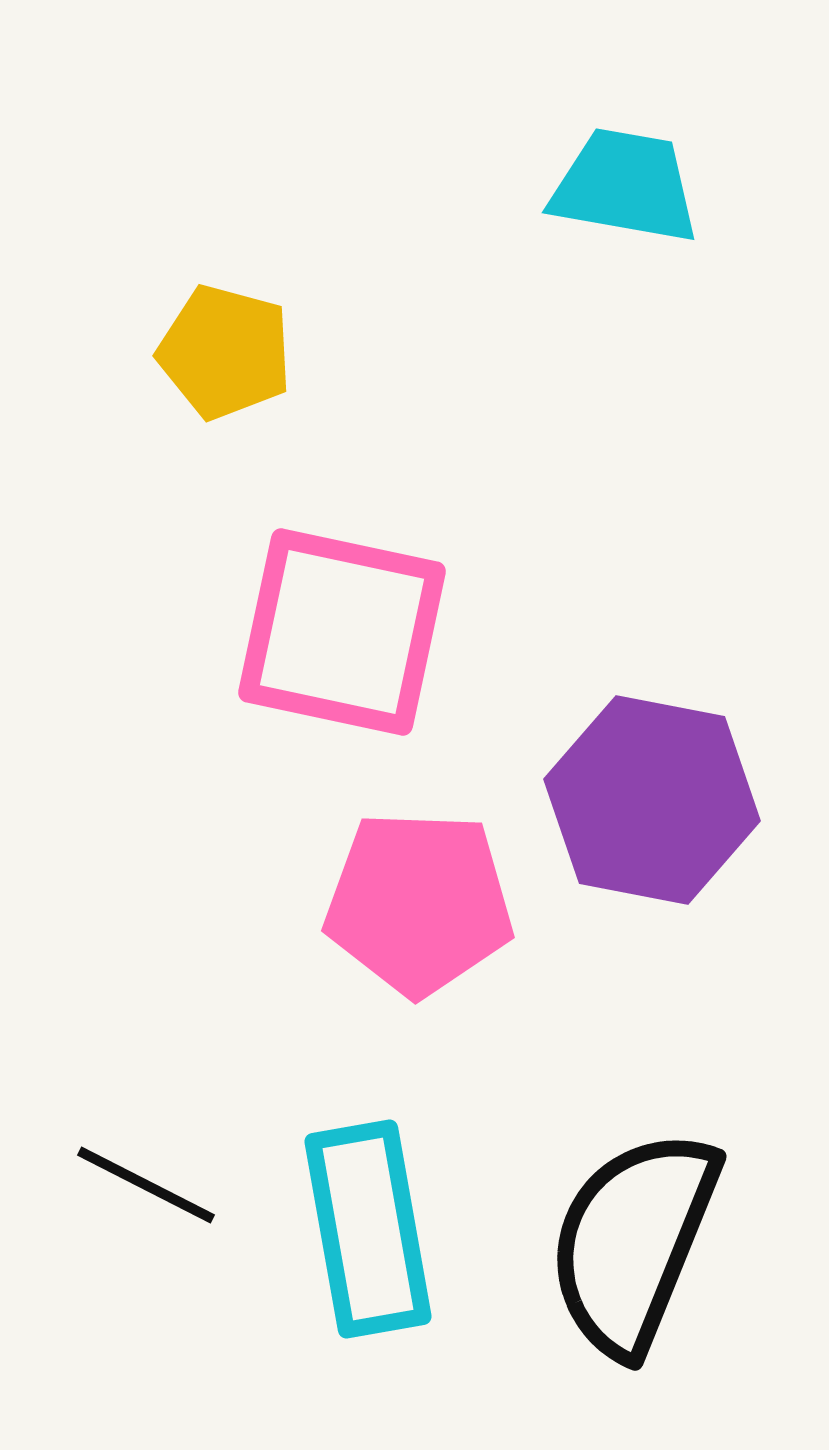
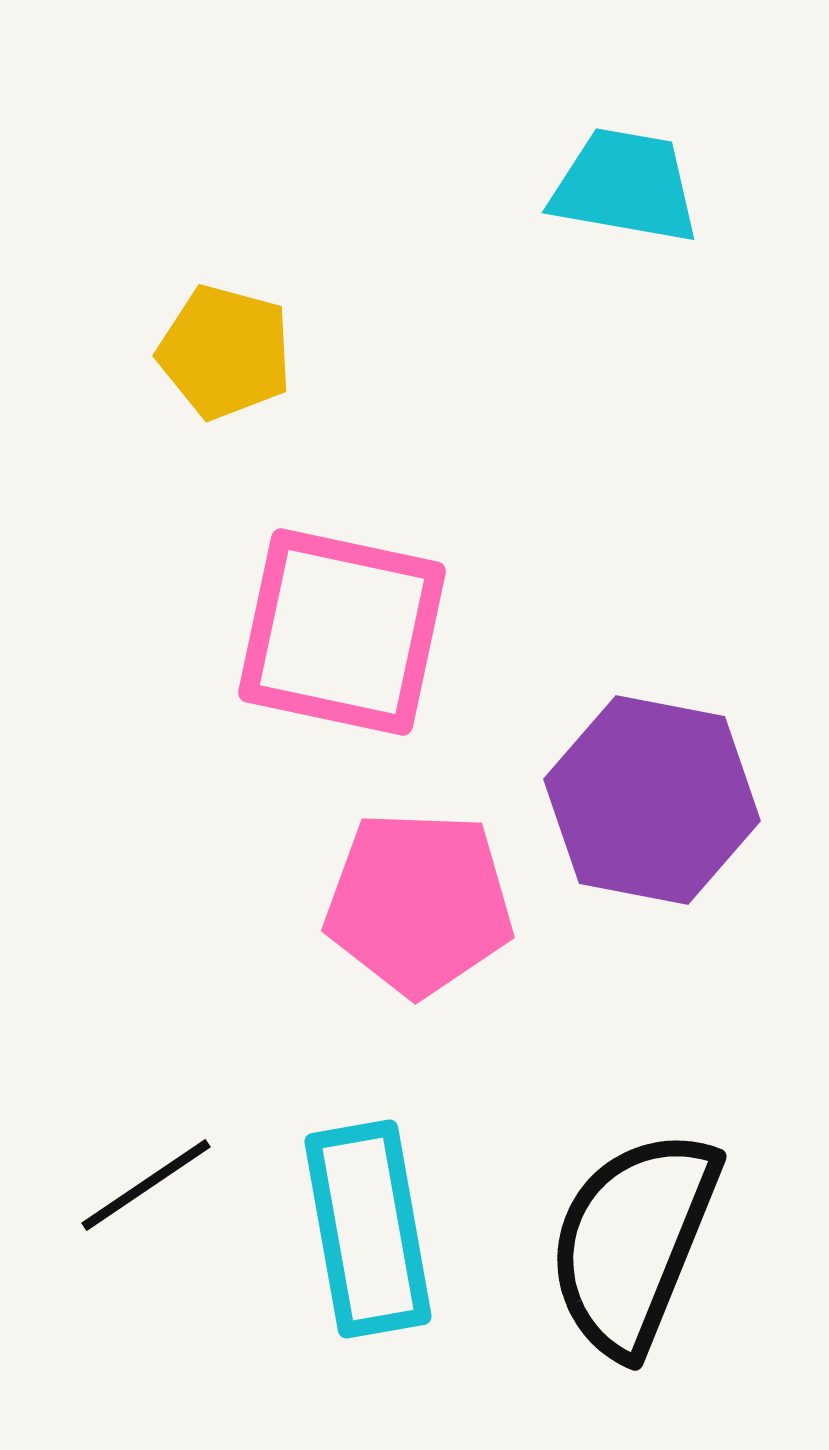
black line: rotated 61 degrees counterclockwise
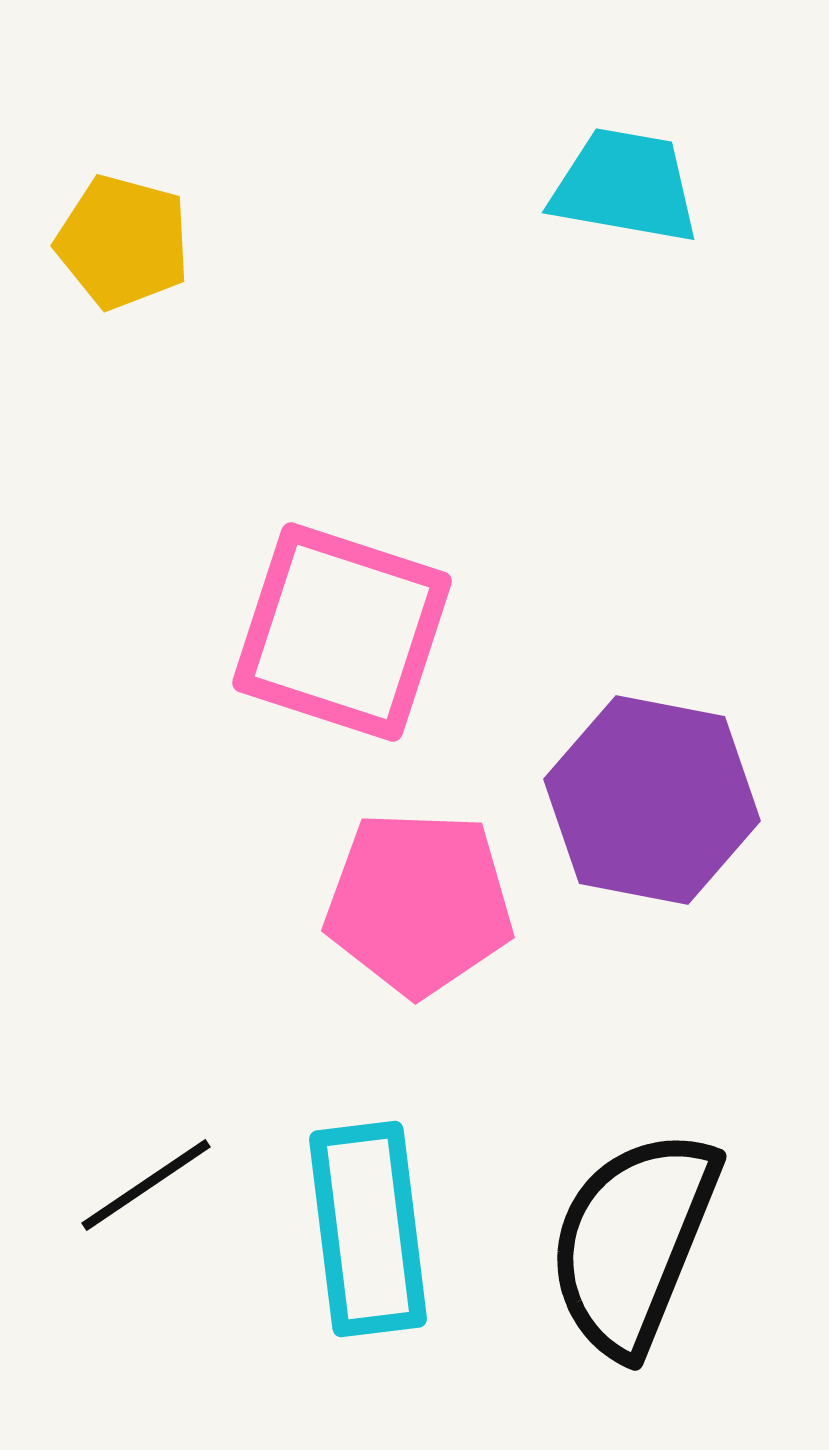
yellow pentagon: moved 102 px left, 110 px up
pink square: rotated 6 degrees clockwise
cyan rectangle: rotated 3 degrees clockwise
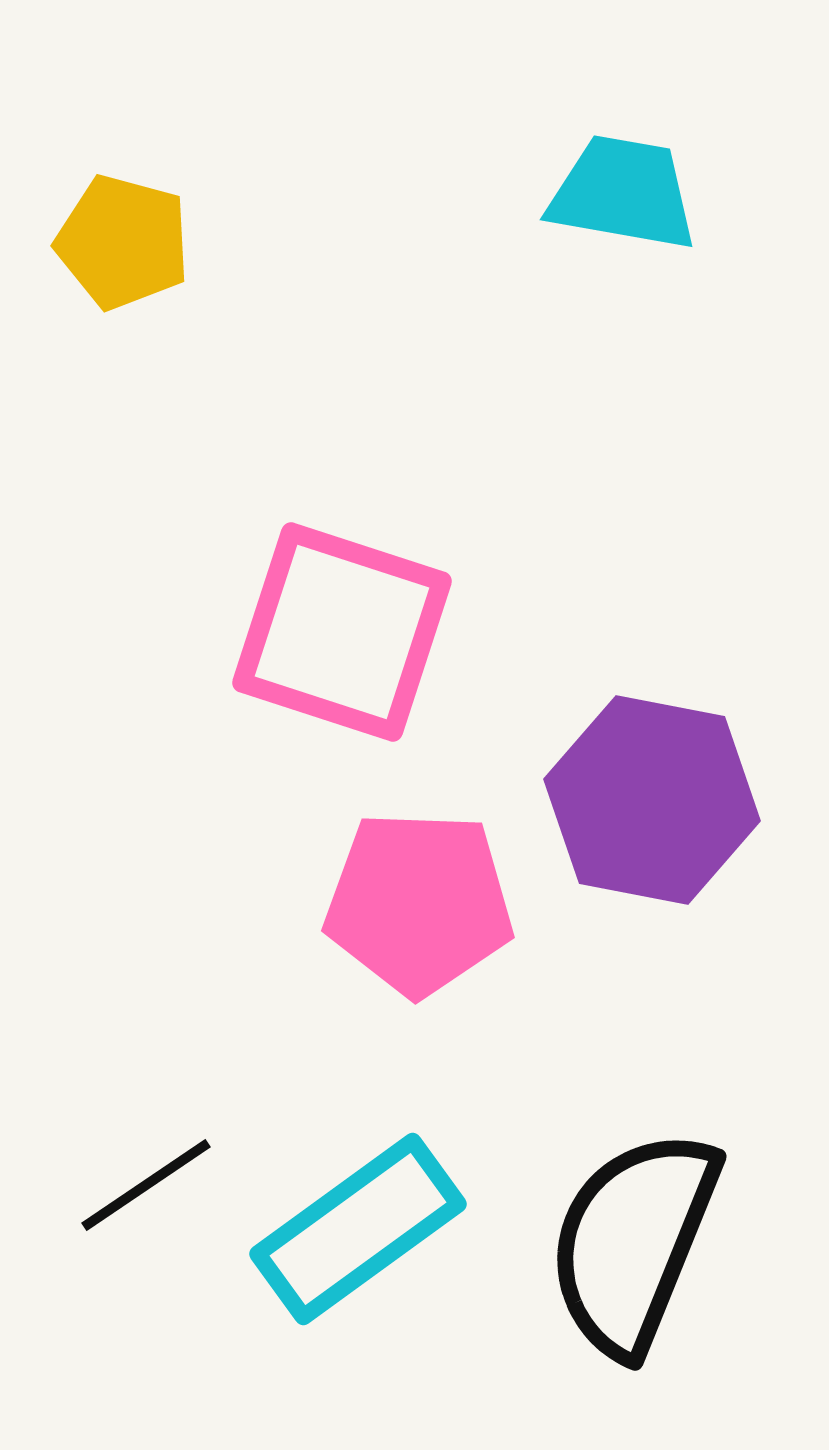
cyan trapezoid: moved 2 px left, 7 px down
cyan rectangle: moved 10 px left; rotated 61 degrees clockwise
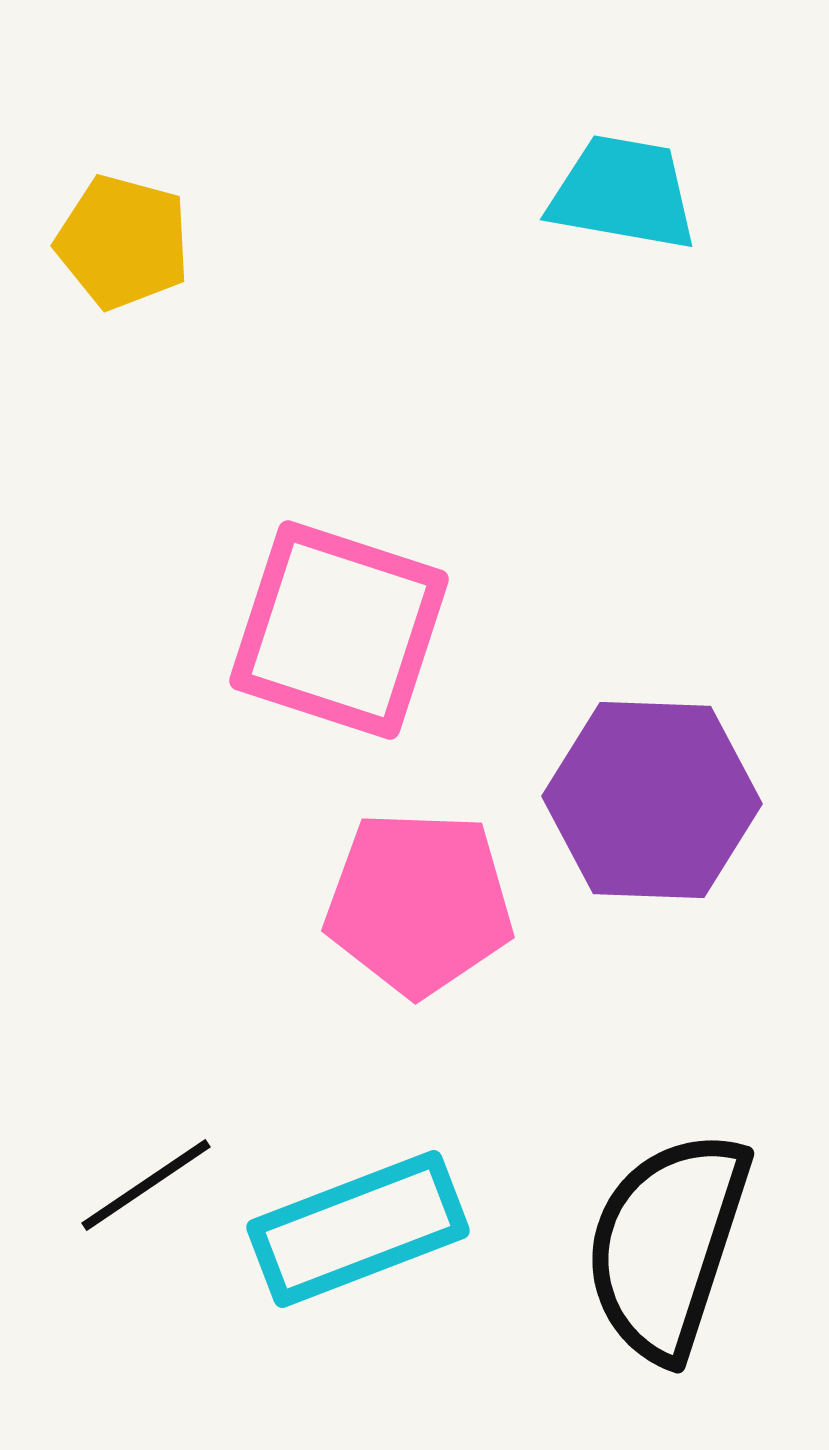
pink square: moved 3 px left, 2 px up
purple hexagon: rotated 9 degrees counterclockwise
cyan rectangle: rotated 15 degrees clockwise
black semicircle: moved 34 px right, 3 px down; rotated 4 degrees counterclockwise
